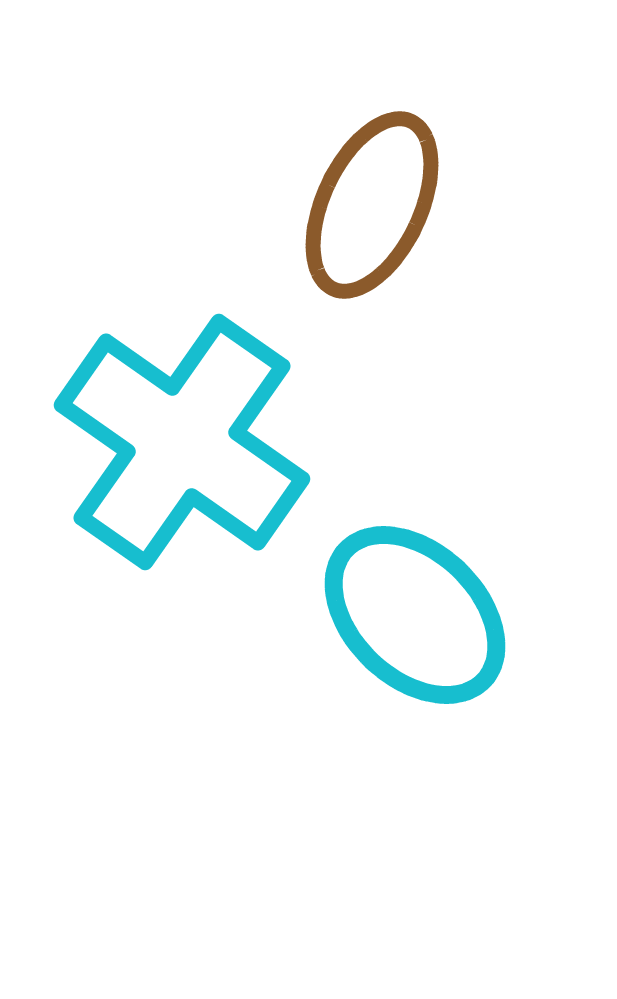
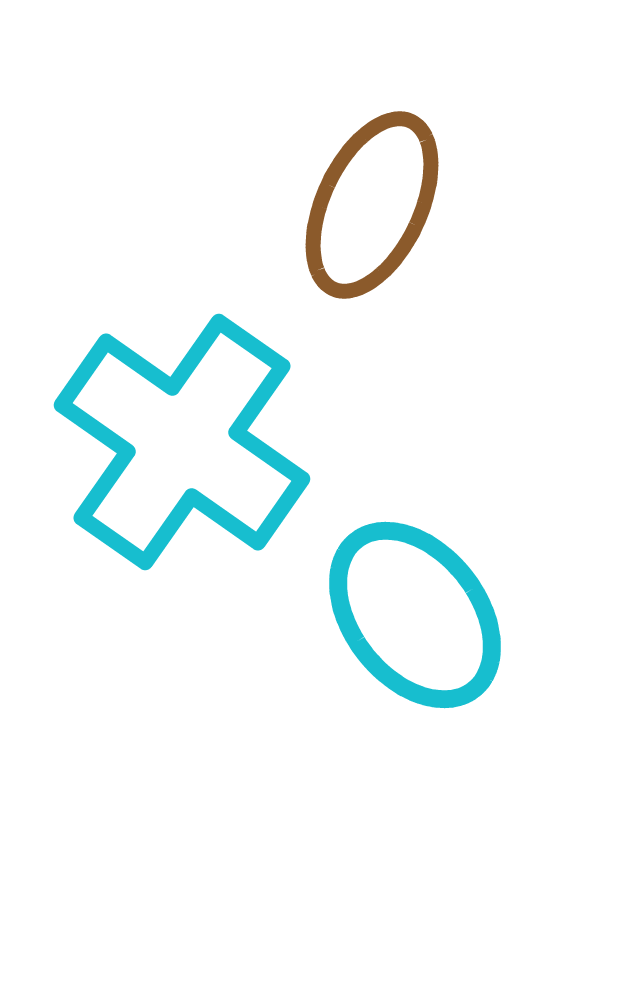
cyan ellipse: rotated 8 degrees clockwise
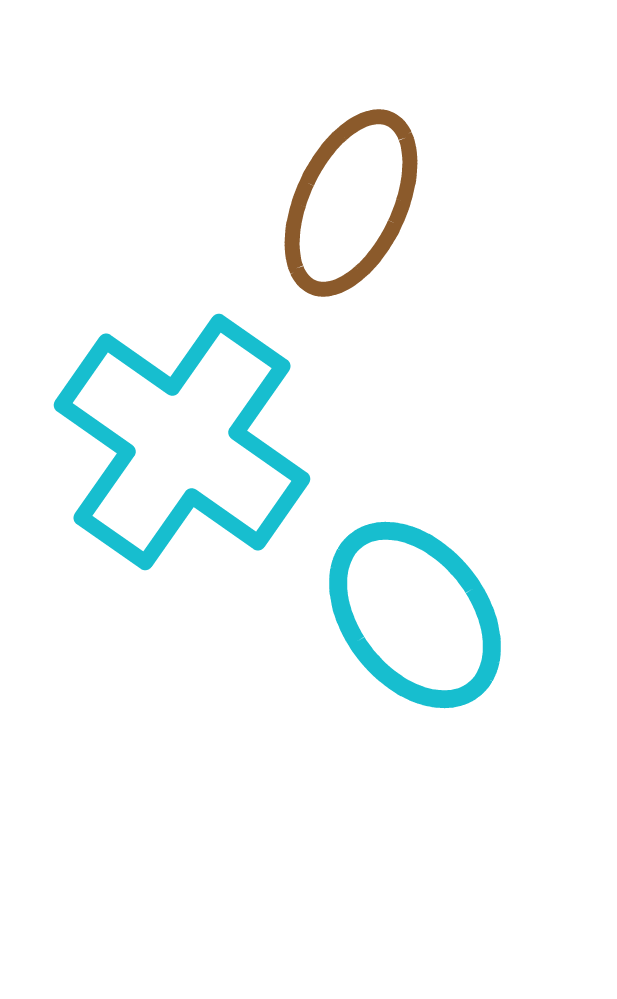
brown ellipse: moved 21 px left, 2 px up
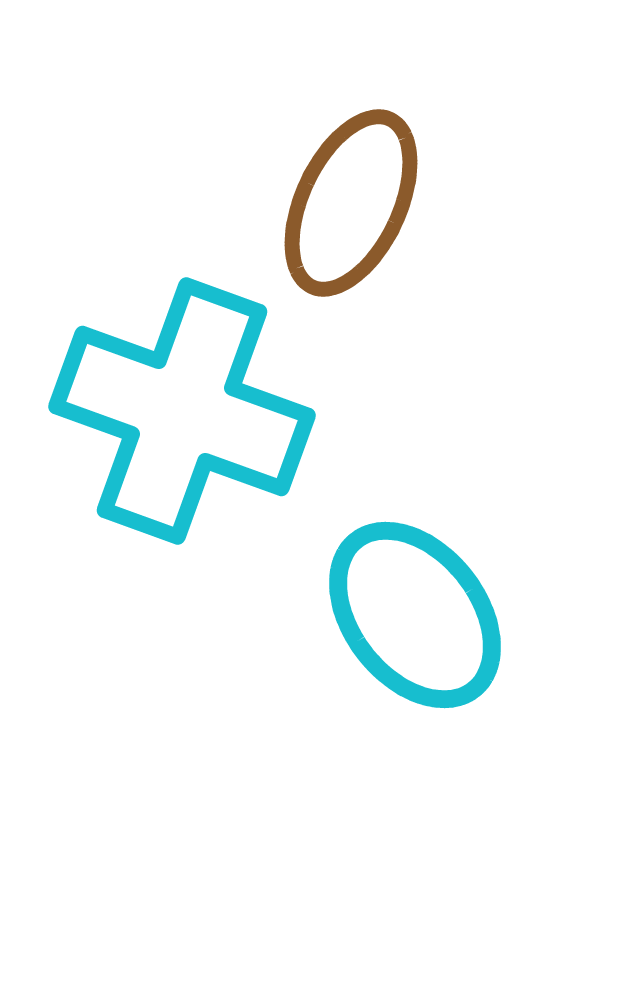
cyan cross: moved 31 px up; rotated 15 degrees counterclockwise
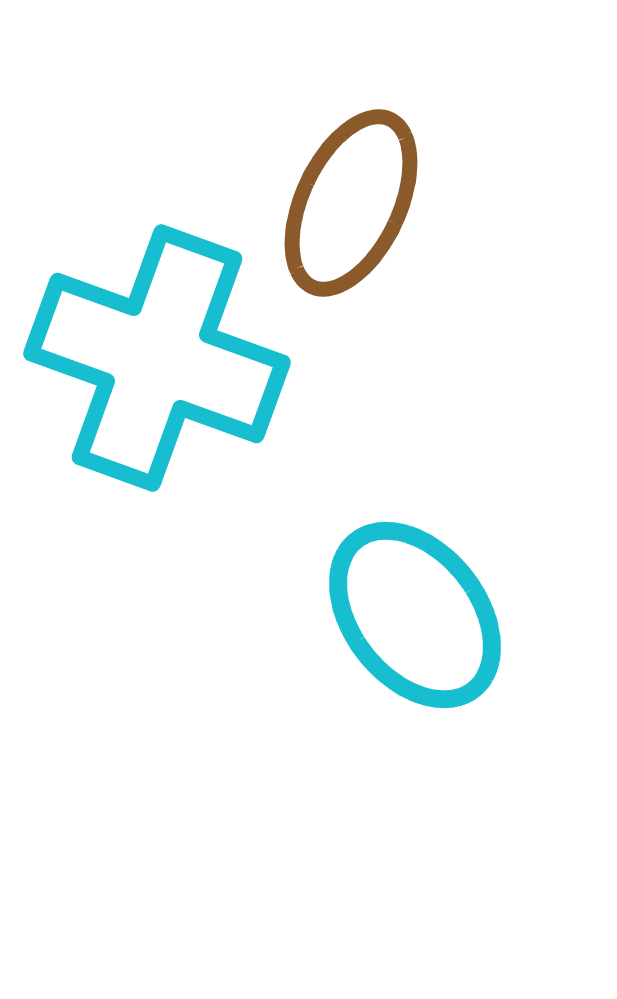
cyan cross: moved 25 px left, 53 px up
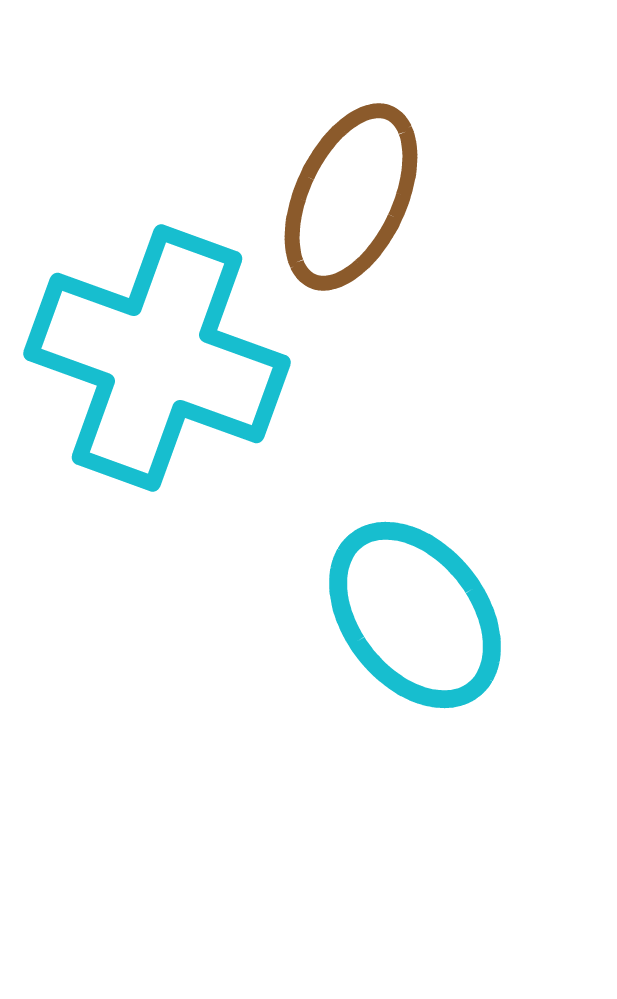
brown ellipse: moved 6 px up
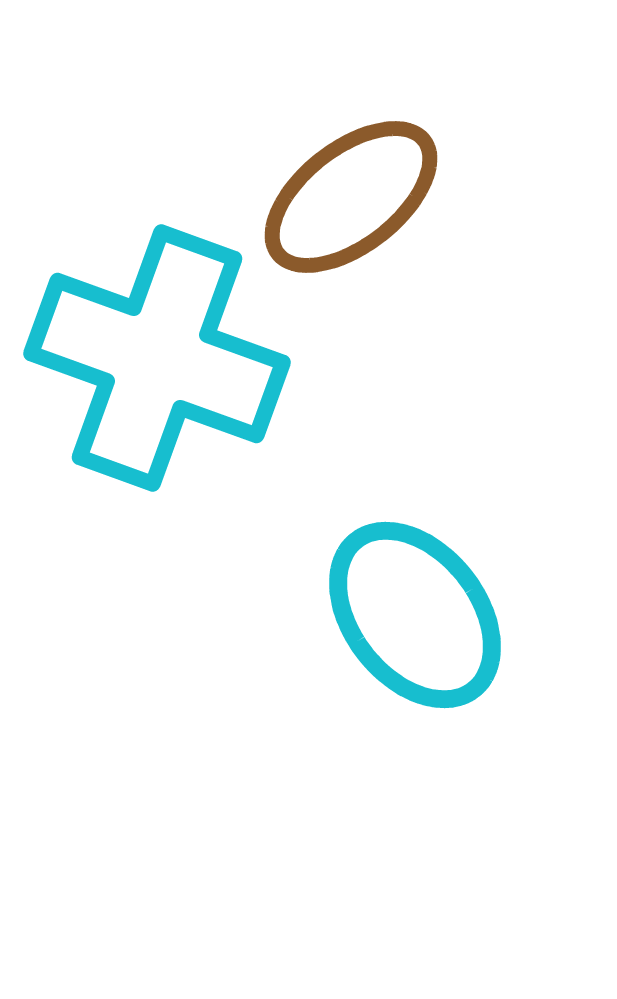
brown ellipse: rotated 27 degrees clockwise
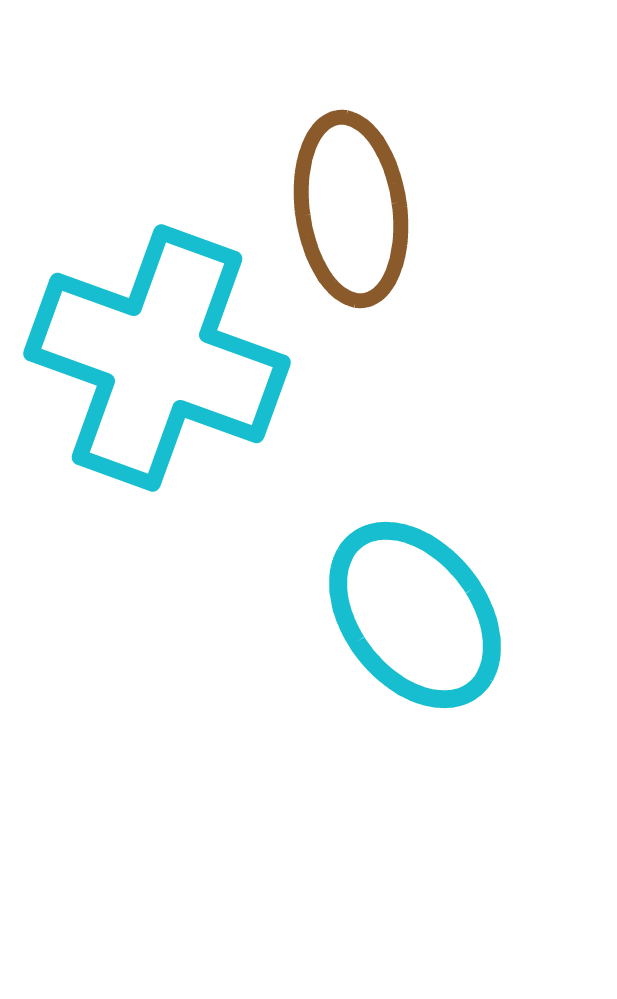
brown ellipse: moved 12 px down; rotated 60 degrees counterclockwise
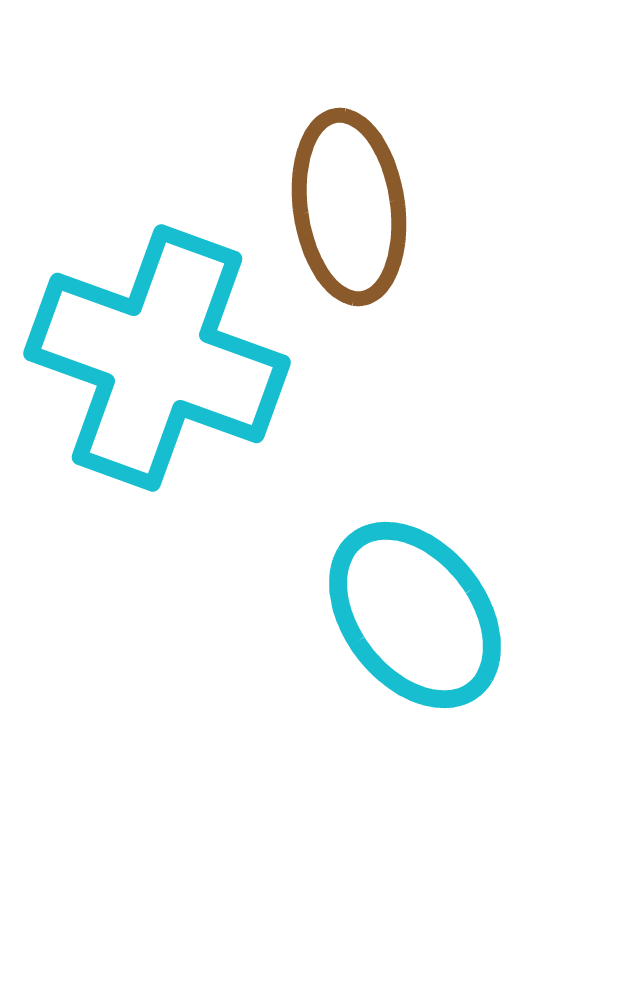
brown ellipse: moved 2 px left, 2 px up
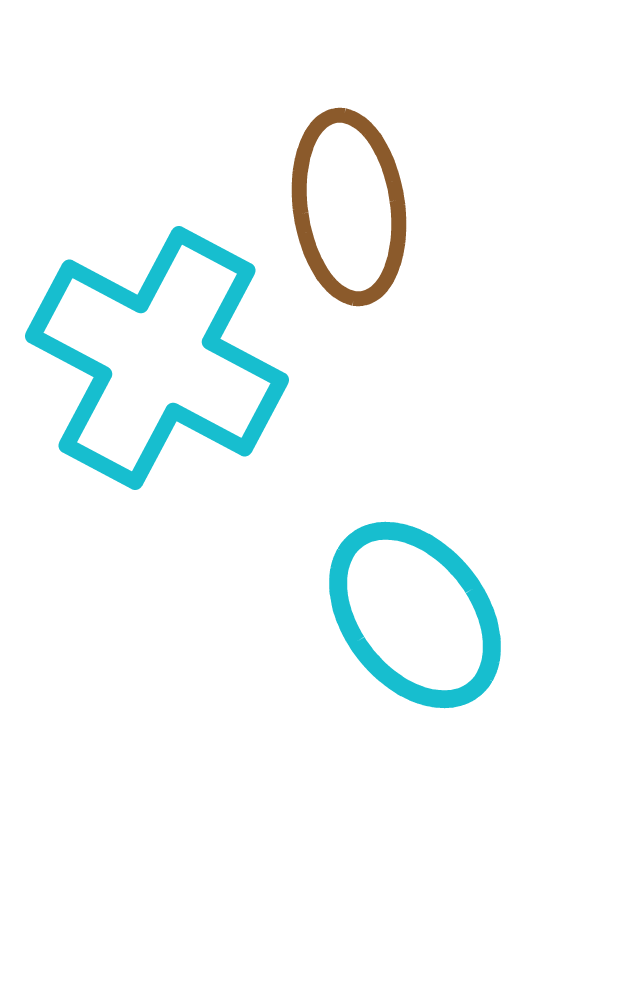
cyan cross: rotated 8 degrees clockwise
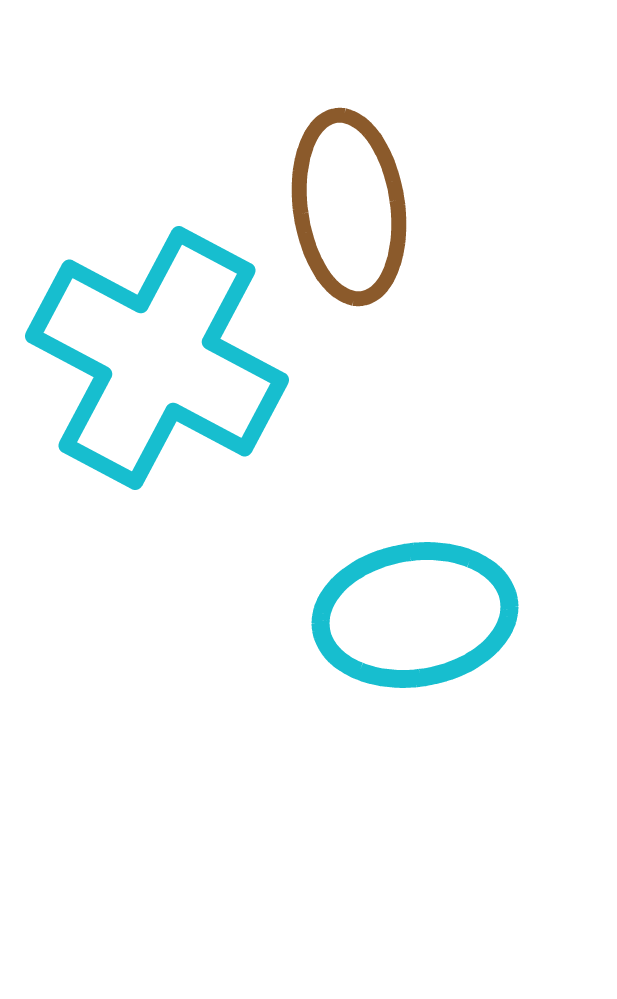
cyan ellipse: rotated 61 degrees counterclockwise
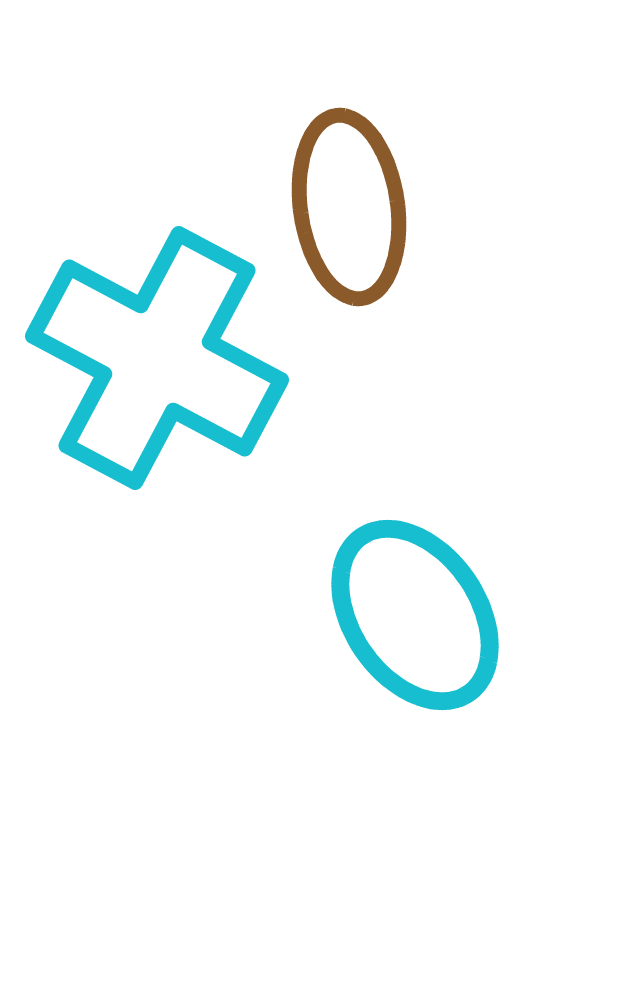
cyan ellipse: rotated 65 degrees clockwise
